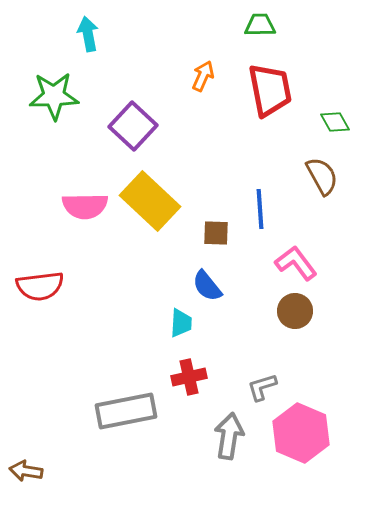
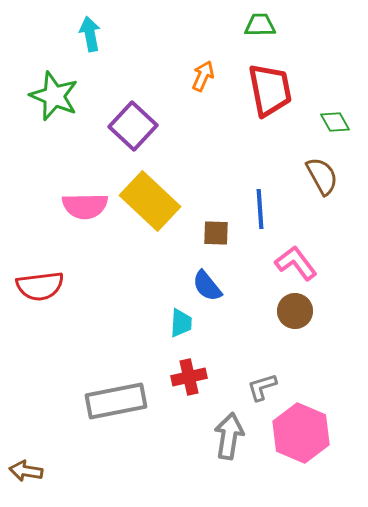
cyan arrow: moved 2 px right
green star: rotated 24 degrees clockwise
gray rectangle: moved 10 px left, 10 px up
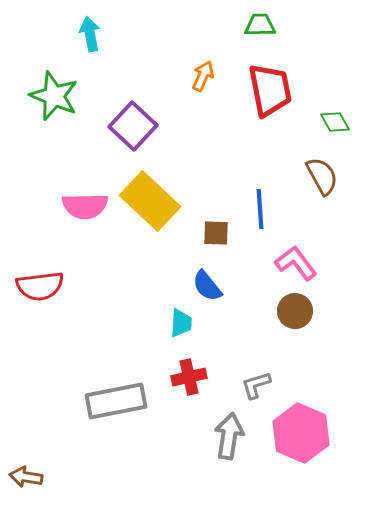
gray L-shape: moved 6 px left, 2 px up
brown arrow: moved 6 px down
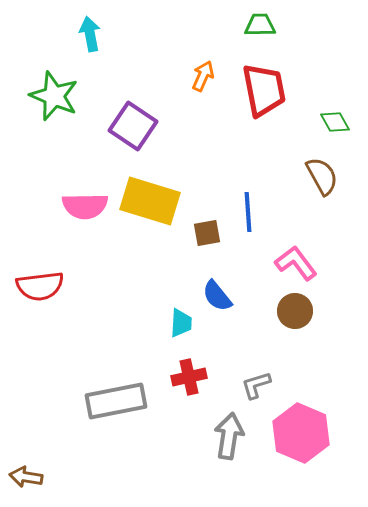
red trapezoid: moved 6 px left
purple square: rotated 9 degrees counterclockwise
yellow rectangle: rotated 26 degrees counterclockwise
blue line: moved 12 px left, 3 px down
brown square: moved 9 px left; rotated 12 degrees counterclockwise
blue semicircle: moved 10 px right, 10 px down
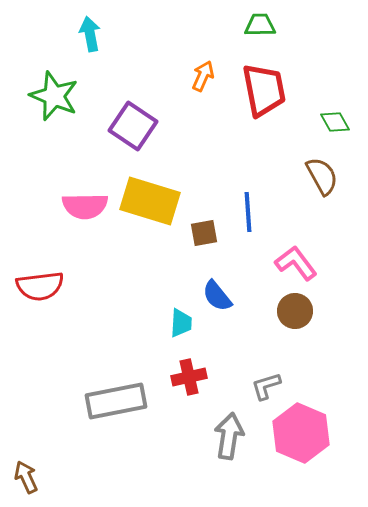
brown square: moved 3 px left
gray L-shape: moved 10 px right, 1 px down
brown arrow: rotated 56 degrees clockwise
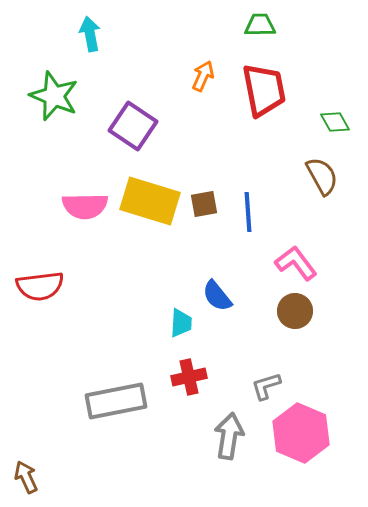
brown square: moved 29 px up
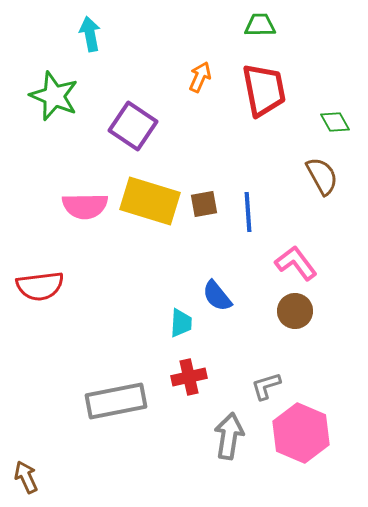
orange arrow: moved 3 px left, 1 px down
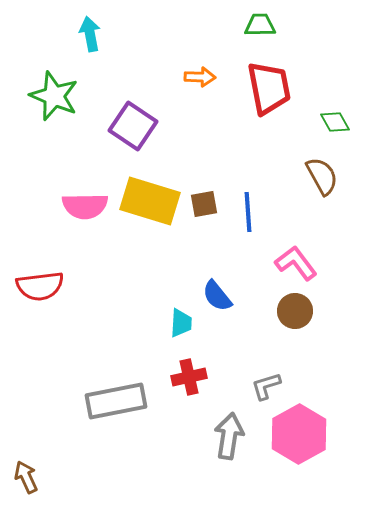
orange arrow: rotated 68 degrees clockwise
red trapezoid: moved 5 px right, 2 px up
pink hexagon: moved 2 px left, 1 px down; rotated 8 degrees clockwise
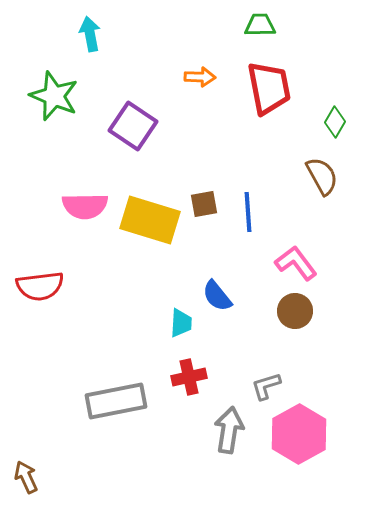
green diamond: rotated 60 degrees clockwise
yellow rectangle: moved 19 px down
gray arrow: moved 6 px up
